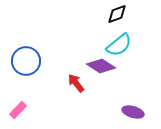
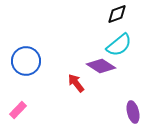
purple ellipse: rotated 60 degrees clockwise
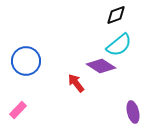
black diamond: moved 1 px left, 1 px down
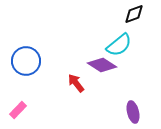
black diamond: moved 18 px right, 1 px up
purple diamond: moved 1 px right, 1 px up
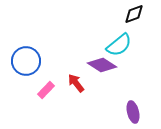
pink rectangle: moved 28 px right, 20 px up
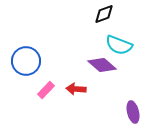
black diamond: moved 30 px left
cyan semicircle: rotated 60 degrees clockwise
purple diamond: rotated 8 degrees clockwise
red arrow: moved 6 px down; rotated 48 degrees counterclockwise
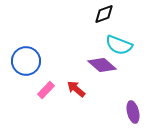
red arrow: rotated 36 degrees clockwise
